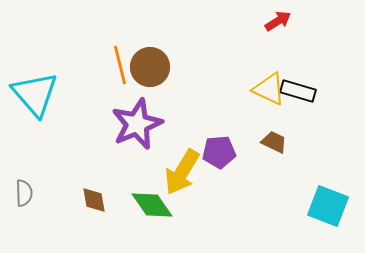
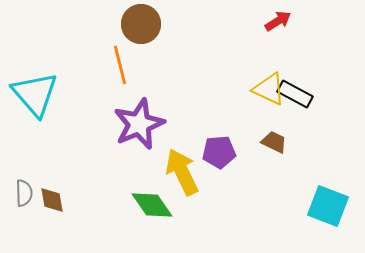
brown circle: moved 9 px left, 43 px up
black rectangle: moved 3 px left, 3 px down; rotated 12 degrees clockwise
purple star: moved 2 px right
yellow arrow: rotated 123 degrees clockwise
brown diamond: moved 42 px left
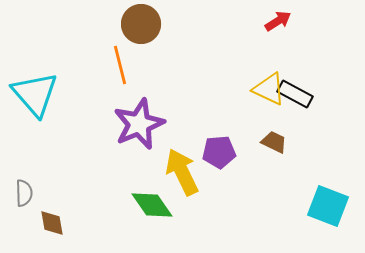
brown diamond: moved 23 px down
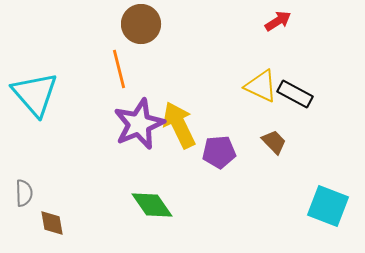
orange line: moved 1 px left, 4 px down
yellow triangle: moved 8 px left, 3 px up
brown trapezoid: rotated 20 degrees clockwise
yellow arrow: moved 3 px left, 47 px up
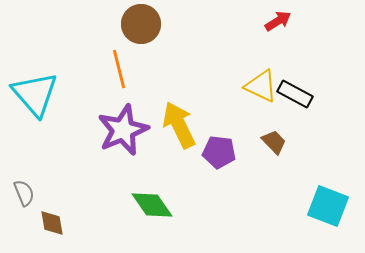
purple star: moved 16 px left, 6 px down
purple pentagon: rotated 12 degrees clockwise
gray semicircle: rotated 20 degrees counterclockwise
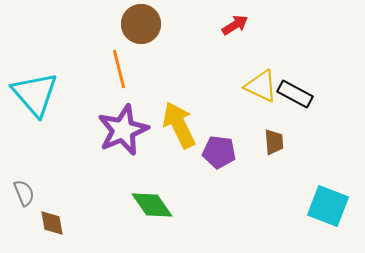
red arrow: moved 43 px left, 4 px down
brown trapezoid: rotated 40 degrees clockwise
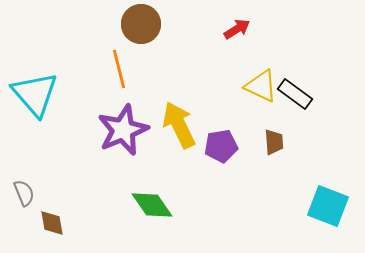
red arrow: moved 2 px right, 4 px down
black rectangle: rotated 8 degrees clockwise
purple pentagon: moved 2 px right, 6 px up; rotated 16 degrees counterclockwise
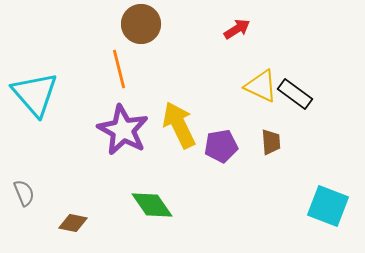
purple star: rotated 21 degrees counterclockwise
brown trapezoid: moved 3 px left
brown diamond: moved 21 px right; rotated 68 degrees counterclockwise
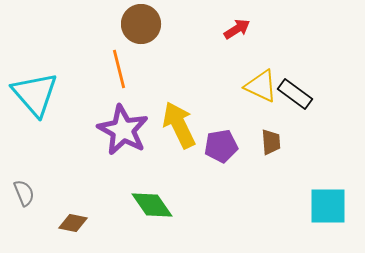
cyan square: rotated 21 degrees counterclockwise
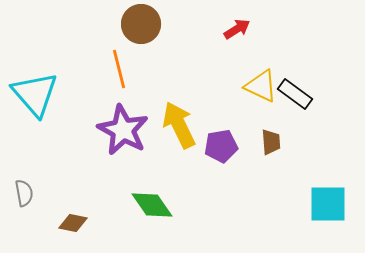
gray semicircle: rotated 12 degrees clockwise
cyan square: moved 2 px up
